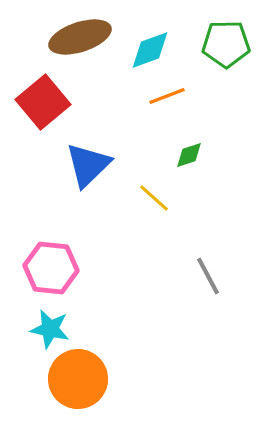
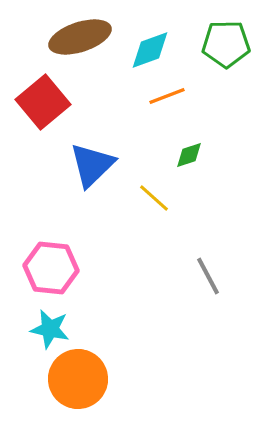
blue triangle: moved 4 px right
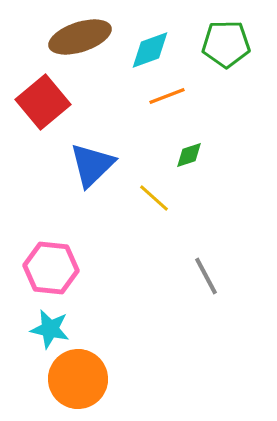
gray line: moved 2 px left
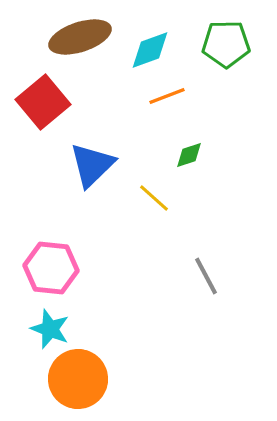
cyan star: rotated 9 degrees clockwise
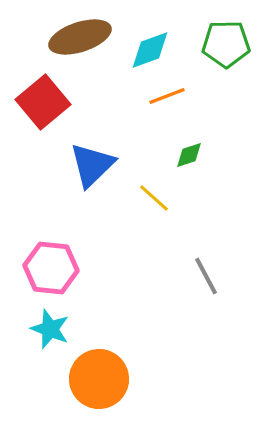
orange circle: moved 21 px right
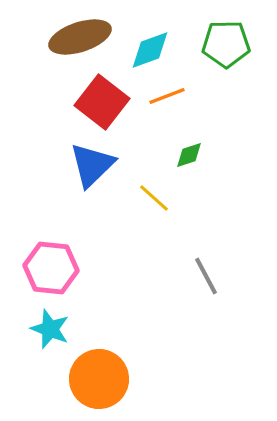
red square: moved 59 px right; rotated 12 degrees counterclockwise
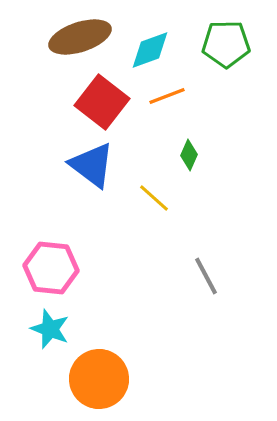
green diamond: rotated 48 degrees counterclockwise
blue triangle: rotated 39 degrees counterclockwise
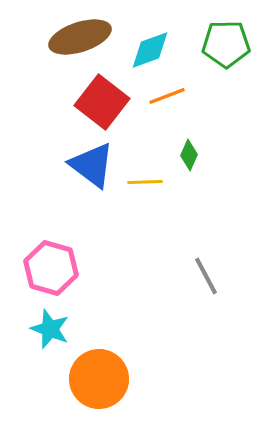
yellow line: moved 9 px left, 16 px up; rotated 44 degrees counterclockwise
pink hexagon: rotated 10 degrees clockwise
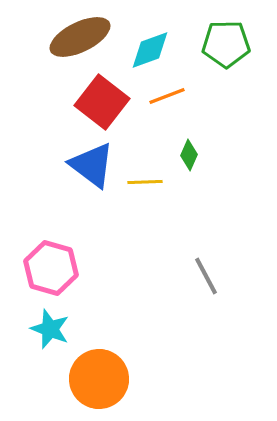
brown ellipse: rotated 8 degrees counterclockwise
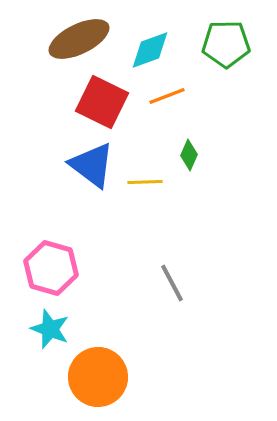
brown ellipse: moved 1 px left, 2 px down
red square: rotated 12 degrees counterclockwise
gray line: moved 34 px left, 7 px down
orange circle: moved 1 px left, 2 px up
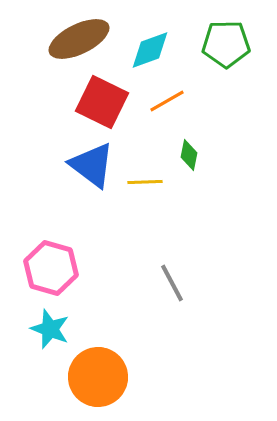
orange line: moved 5 px down; rotated 9 degrees counterclockwise
green diamond: rotated 12 degrees counterclockwise
